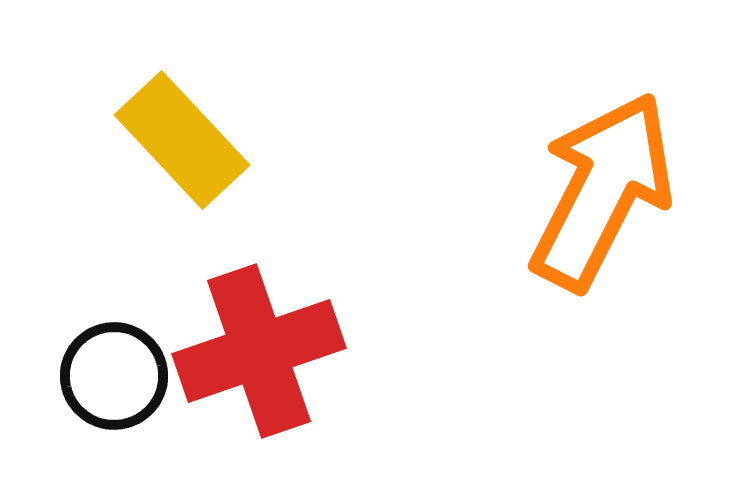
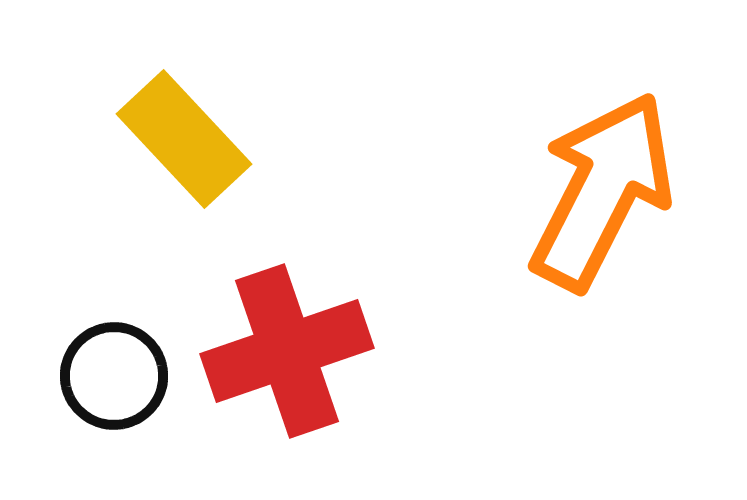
yellow rectangle: moved 2 px right, 1 px up
red cross: moved 28 px right
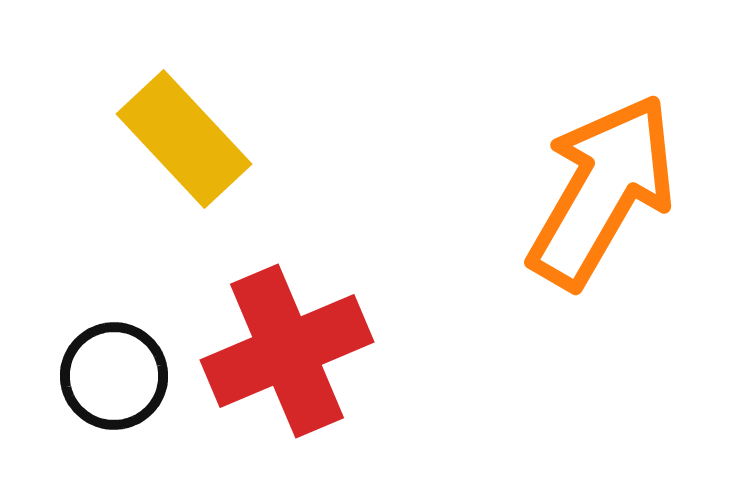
orange arrow: rotated 3 degrees clockwise
red cross: rotated 4 degrees counterclockwise
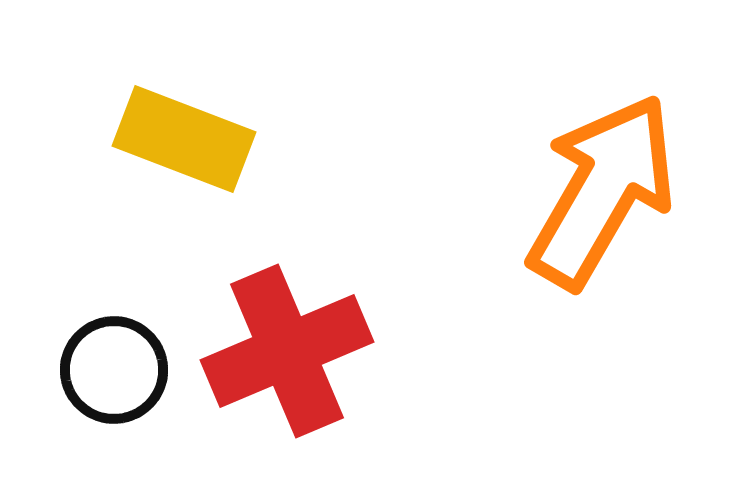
yellow rectangle: rotated 26 degrees counterclockwise
black circle: moved 6 px up
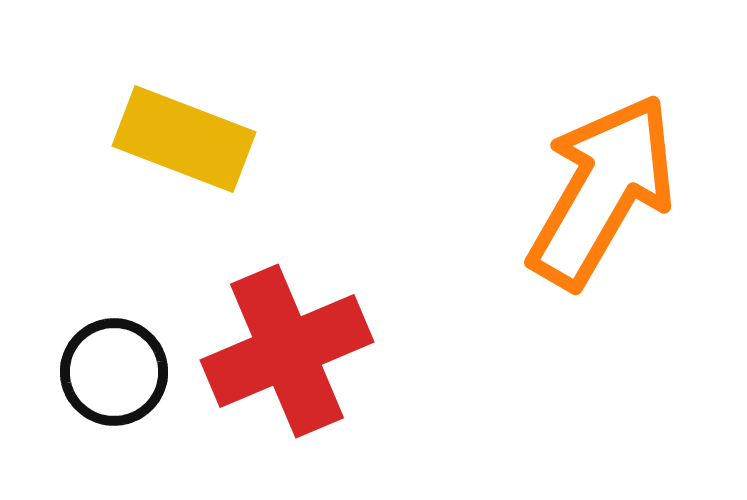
black circle: moved 2 px down
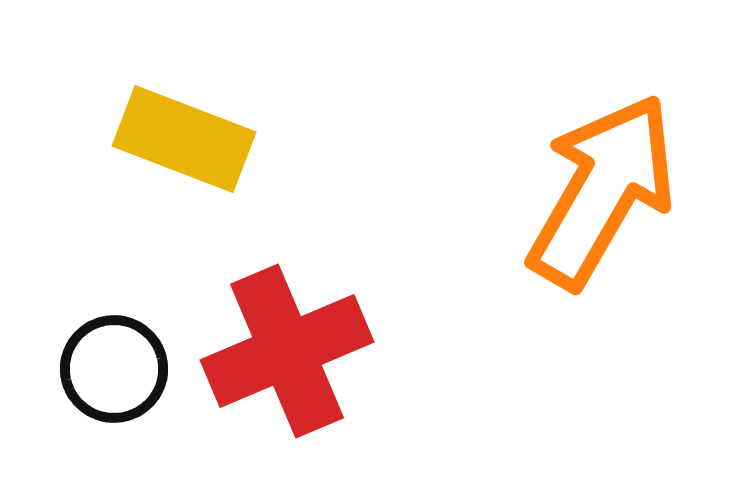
black circle: moved 3 px up
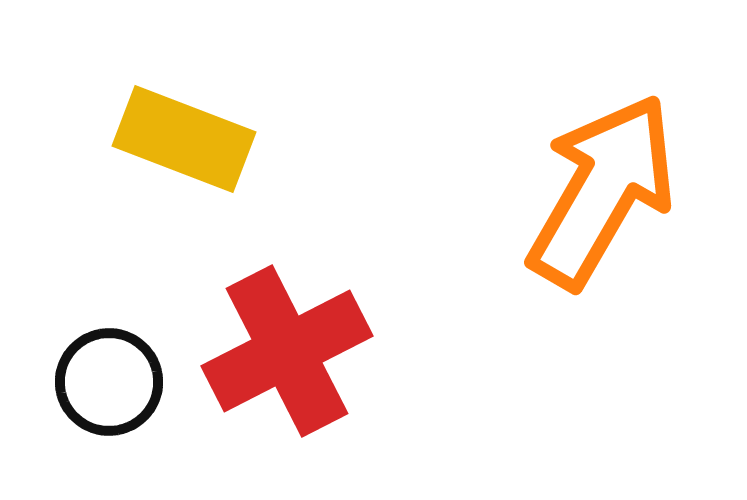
red cross: rotated 4 degrees counterclockwise
black circle: moved 5 px left, 13 px down
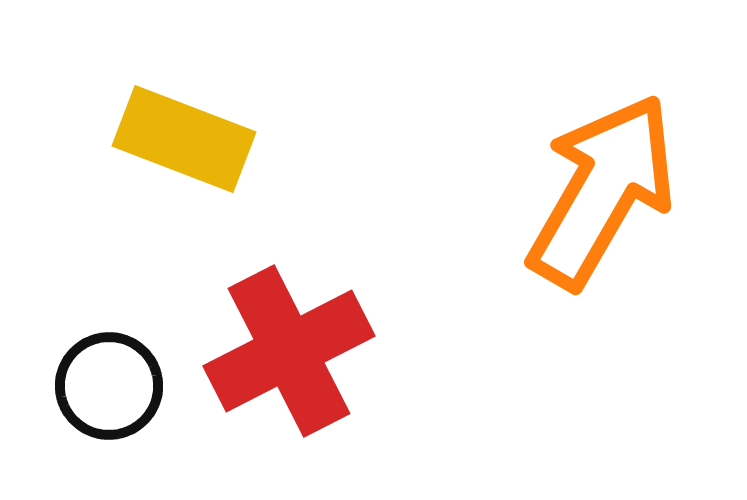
red cross: moved 2 px right
black circle: moved 4 px down
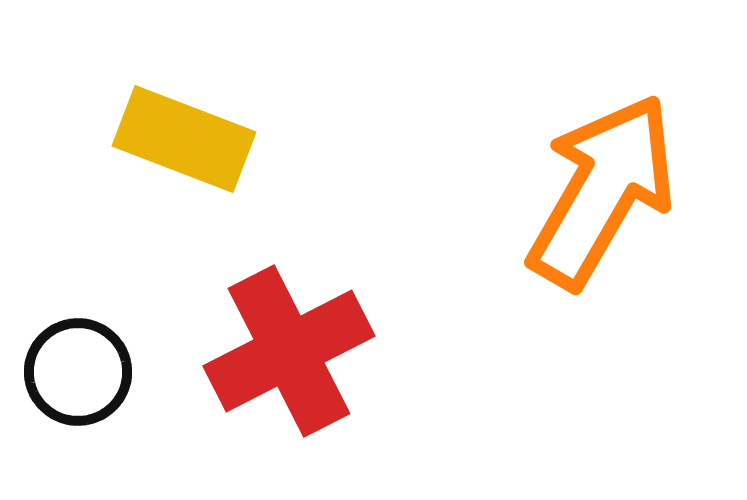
black circle: moved 31 px left, 14 px up
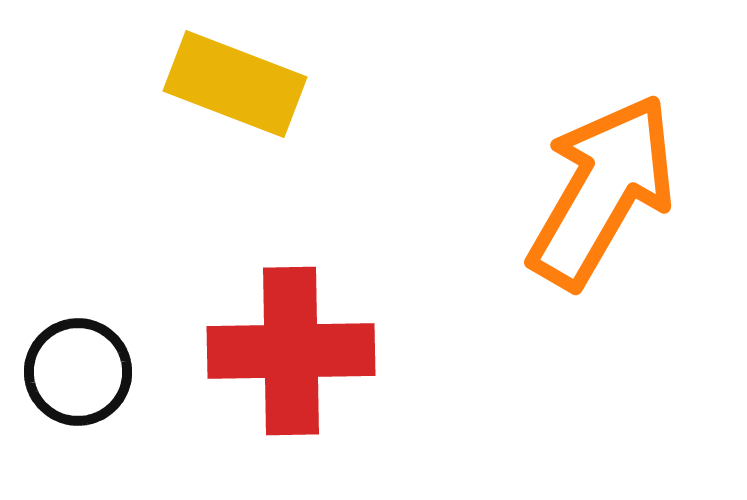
yellow rectangle: moved 51 px right, 55 px up
red cross: moved 2 px right; rotated 26 degrees clockwise
